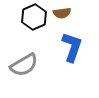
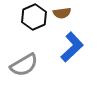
blue L-shape: rotated 28 degrees clockwise
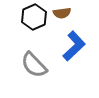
blue L-shape: moved 2 px right, 1 px up
gray semicircle: moved 10 px right; rotated 76 degrees clockwise
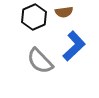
brown semicircle: moved 2 px right, 1 px up
gray semicircle: moved 6 px right, 4 px up
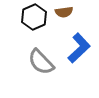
blue L-shape: moved 5 px right, 2 px down
gray semicircle: moved 1 px right, 1 px down
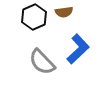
blue L-shape: moved 1 px left, 1 px down
gray semicircle: moved 1 px right
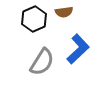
black hexagon: moved 2 px down
gray semicircle: rotated 104 degrees counterclockwise
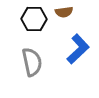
black hexagon: rotated 25 degrees clockwise
gray semicircle: moved 10 px left; rotated 44 degrees counterclockwise
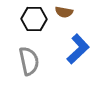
brown semicircle: rotated 18 degrees clockwise
gray semicircle: moved 3 px left, 1 px up
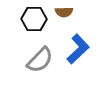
brown semicircle: rotated 12 degrees counterclockwise
gray semicircle: moved 11 px right, 1 px up; rotated 56 degrees clockwise
